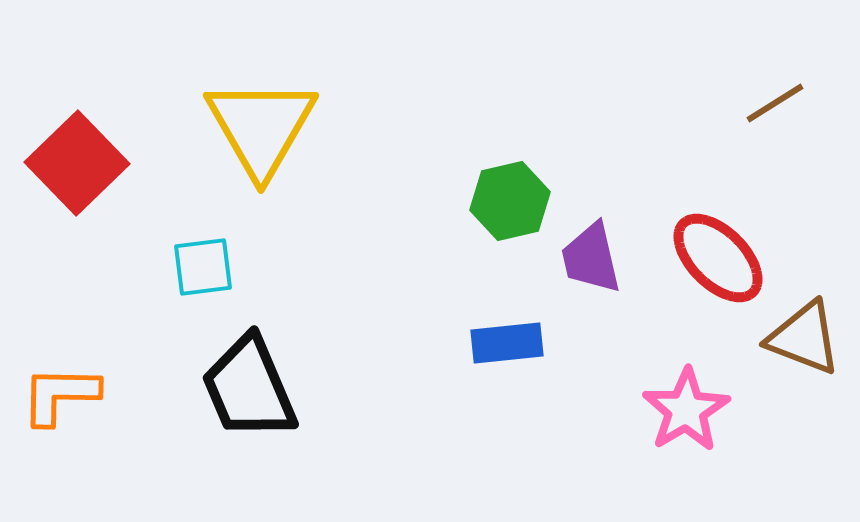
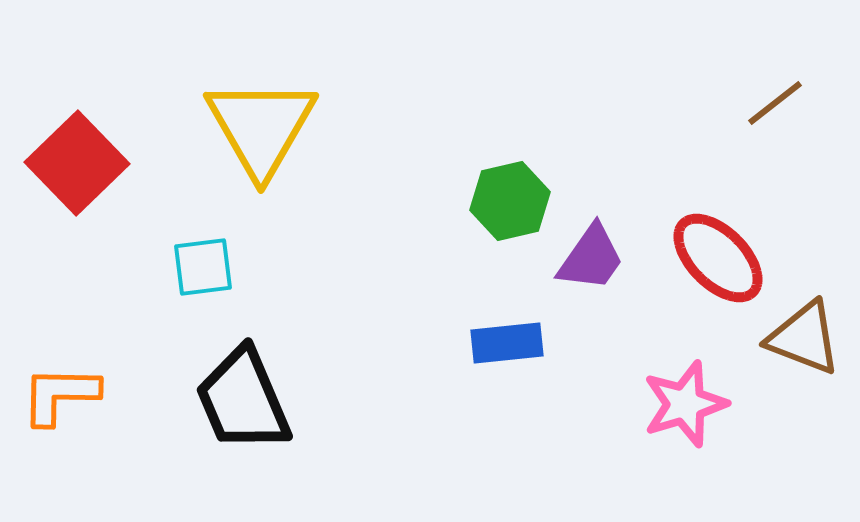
brown line: rotated 6 degrees counterclockwise
purple trapezoid: rotated 132 degrees counterclockwise
black trapezoid: moved 6 px left, 12 px down
pink star: moved 1 px left, 6 px up; rotated 14 degrees clockwise
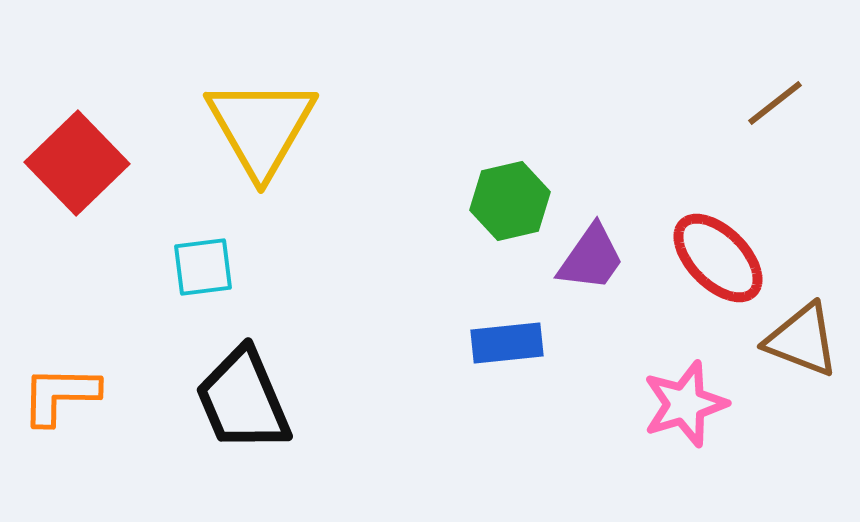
brown triangle: moved 2 px left, 2 px down
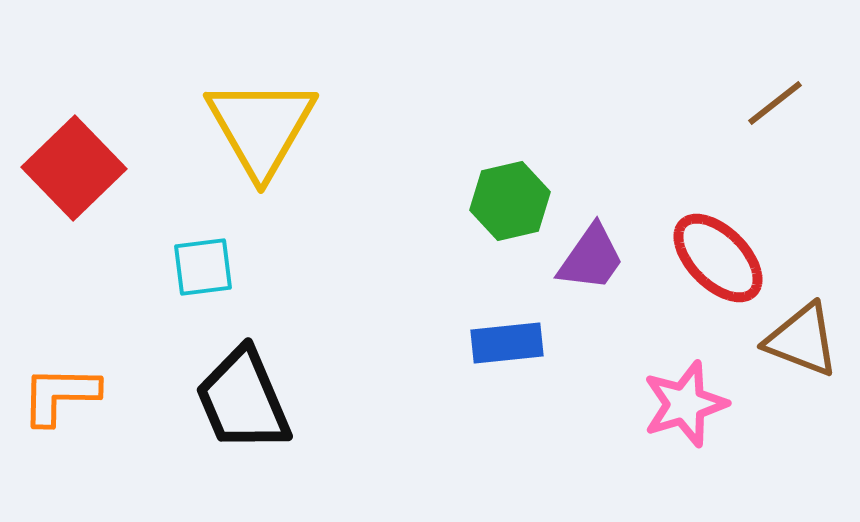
red square: moved 3 px left, 5 px down
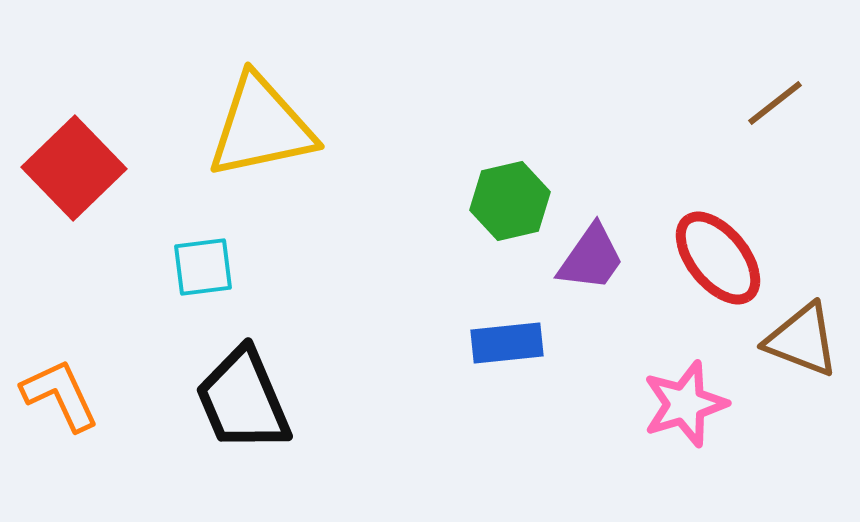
yellow triangle: rotated 48 degrees clockwise
red ellipse: rotated 6 degrees clockwise
orange L-shape: rotated 64 degrees clockwise
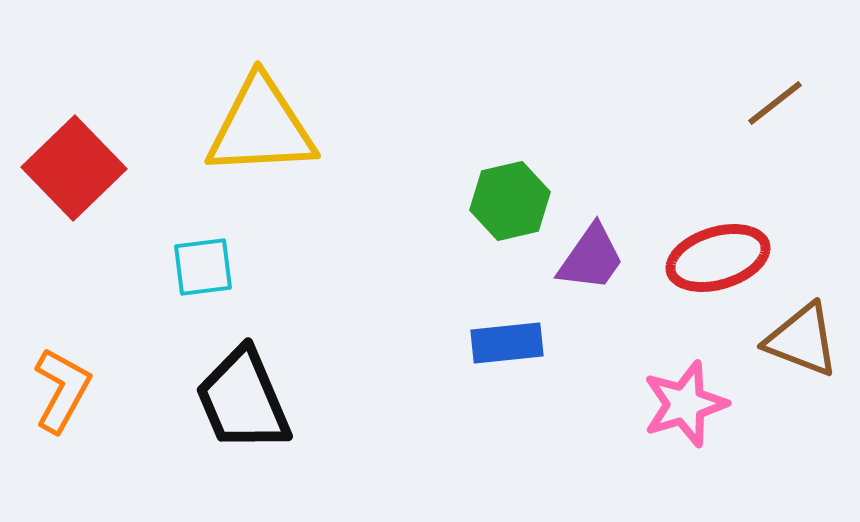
yellow triangle: rotated 9 degrees clockwise
red ellipse: rotated 68 degrees counterclockwise
orange L-shape: moved 2 px right, 5 px up; rotated 54 degrees clockwise
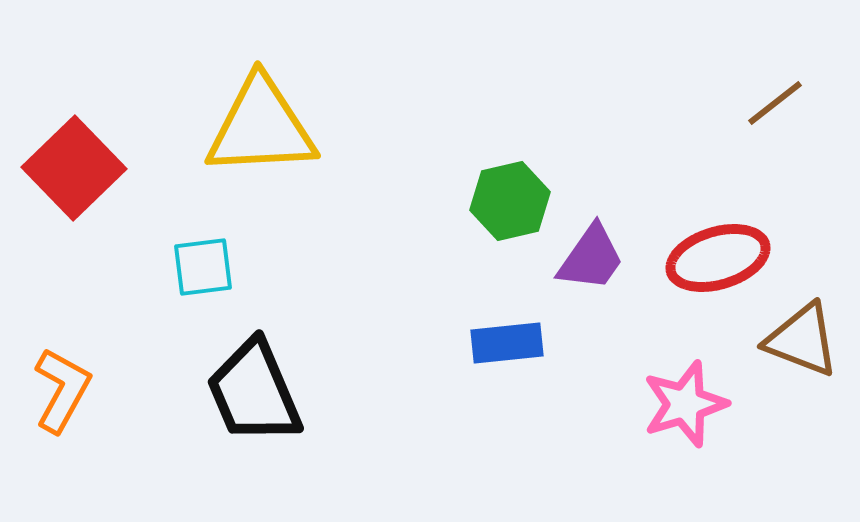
black trapezoid: moved 11 px right, 8 px up
